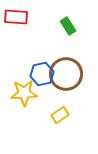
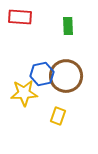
red rectangle: moved 4 px right
green rectangle: rotated 30 degrees clockwise
brown circle: moved 2 px down
yellow rectangle: moved 2 px left, 1 px down; rotated 36 degrees counterclockwise
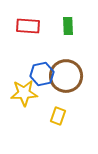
red rectangle: moved 8 px right, 9 px down
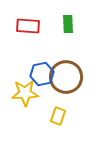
green rectangle: moved 2 px up
brown circle: moved 1 px down
yellow star: moved 1 px right
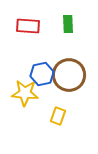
brown circle: moved 3 px right, 2 px up
yellow star: rotated 8 degrees clockwise
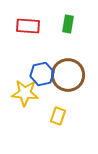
green rectangle: rotated 12 degrees clockwise
brown circle: moved 1 px left
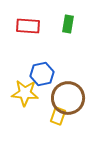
brown circle: moved 23 px down
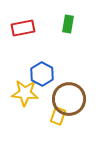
red rectangle: moved 5 px left, 2 px down; rotated 15 degrees counterclockwise
blue hexagon: rotated 20 degrees counterclockwise
brown circle: moved 1 px right, 1 px down
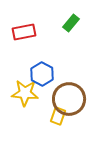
green rectangle: moved 3 px right, 1 px up; rotated 30 degrees clockwise
red rectangle: moved 1 px right, 4 px down
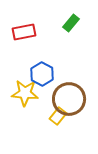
yellow rectangle: rotated 18 degrees clockwise
